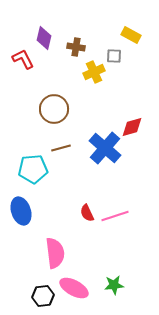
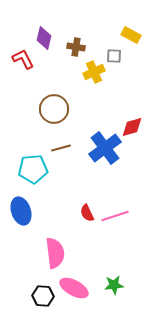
blue cross: rotated 12 degrees clockwise
black hexagon: rotated 10 degrees clockwise
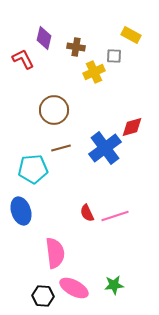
brown circle: moved 1 px down
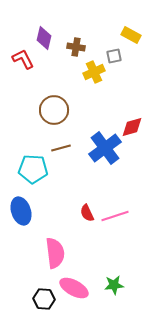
gray square: rotated 14 degrees counterclockwise
cyan pentagon: rotated 8 degrees clockwise
black hexagon: moved 1 px right, 3 px down
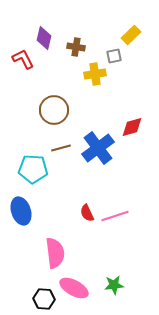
yellow rectangle: rotated 72 degrees counterclockwise
yellow cross: moved 1 px right, 2 px down; rotated 15 degrees clockwise
blue cross: moved 7 px left
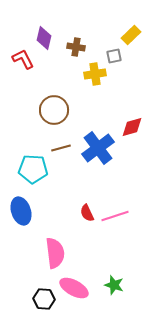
green star: rotated 24 degrees clockwise
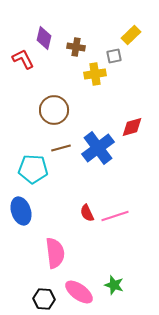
pink ellipse: moved 5 px right, 4 px down; rotated 8 degrees clockwise
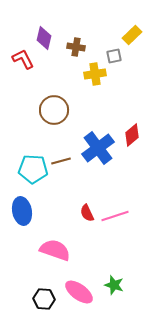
yellow rectangle: moved 1 px right
red diamond: moved 8 px down; rotated 25 degrees counterclockwise
brown line: moved 13 px down
blue ellipse: moved 1 px right; rotated 8 degrees clockwise
pink semicircle: moved 3 px up; rotated 64 degrees counterclockwise
